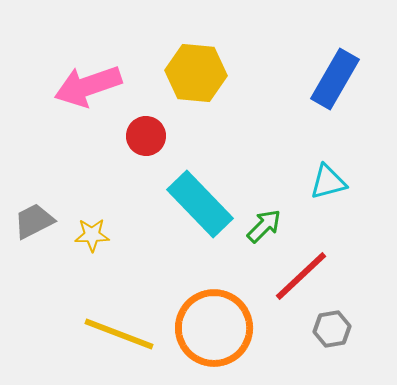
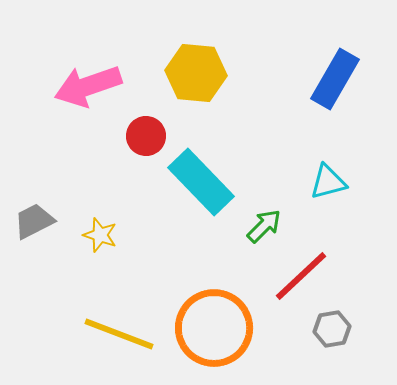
cyan rectangle: moved 1 px right, 22 px up
yellow star: moved 8 px right; rotated 20 degrees clockwise
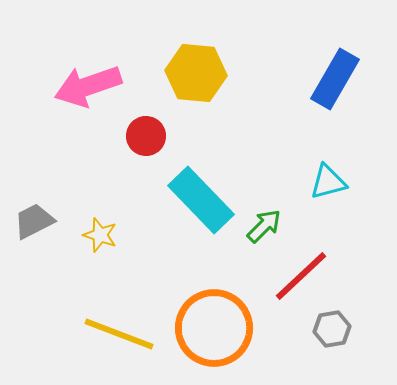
cyan rectangle: moved 18 px down
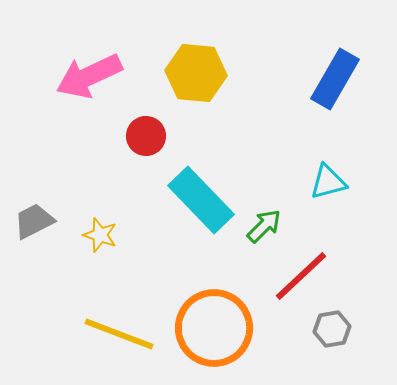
pink arrow: moved 1 px right, 10 px up; rotated 6 degrees counterclockwise
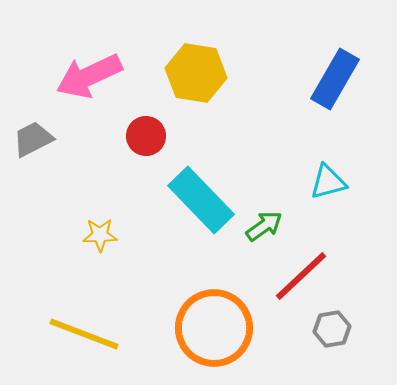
yellow hexagon: rotated 4 degrees clockwise
gray trapezoid: moved 1 px left, 82 px up
green arrow: rotated 9 degrees clockwise
yellow star: rotated 20 degrees counterclockwise
yellow line: moved 35 px left
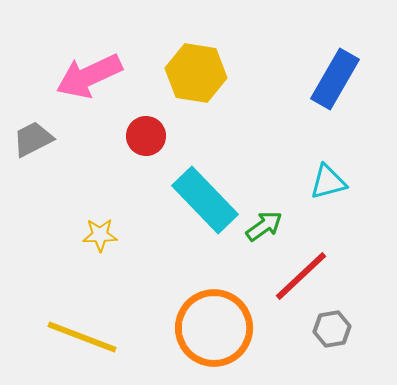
cyan rectangle: moved 4 px right
yellow line: moved 2 px left, 3 px down
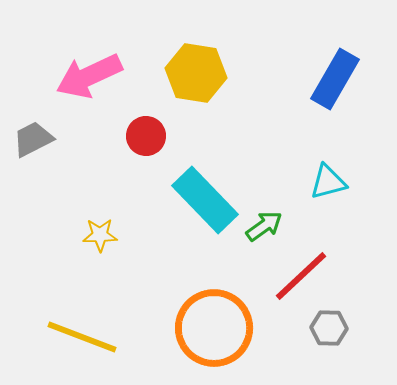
gray hexagon: moved 3 px left, 1 px up; rotated 12 degrees clockwise
